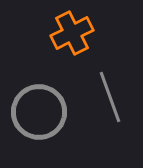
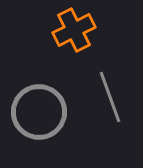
orange cross: moved 2 px right, 3 px up
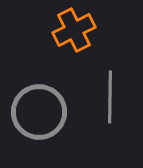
gray line: rotated 21 degrees clockwise
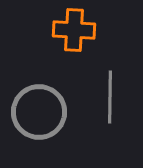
orange cross: rotated 30 degrees clockwise
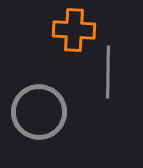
gray line: moved 2 px left, 25 px up
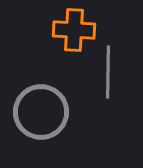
gray circle: moved 2 px right
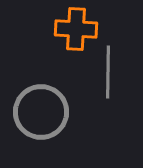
orange cross: moved 2 px right, 1 px up
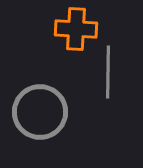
gray circle: moved 1 px left
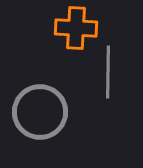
orange cross: moved 1 px up
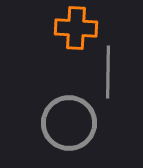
gray circle: moved 29 px right, 11 px down
